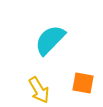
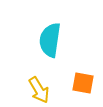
cyan semicircle: rotated 36 degrees counterclockwise
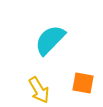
cyan semicircle: rotated 36 degrees clockwise
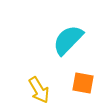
cyan semicircle: moved 18 px right
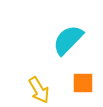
orange square: rotated 10 degrees counterclockwise
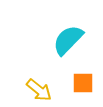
yellow arrow: rotated 20 degrees counterclockwise
